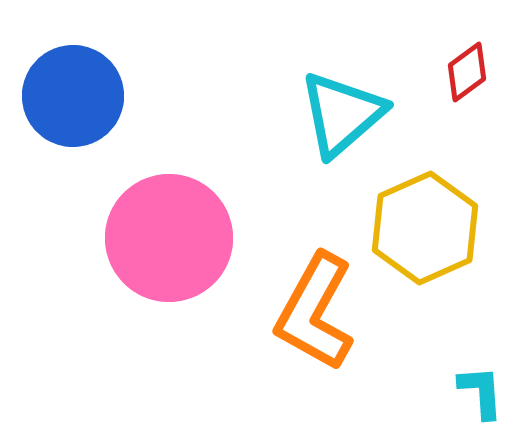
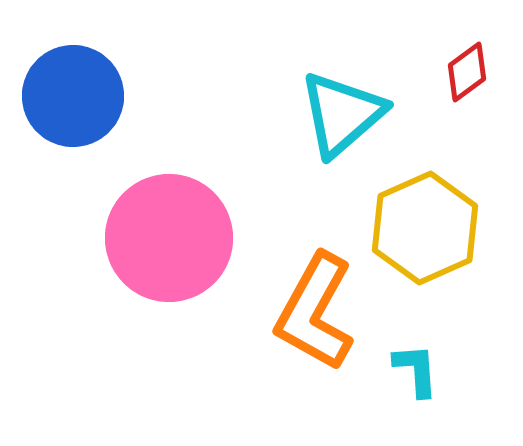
cyan L-shape: moved 65 px left, 22 px up
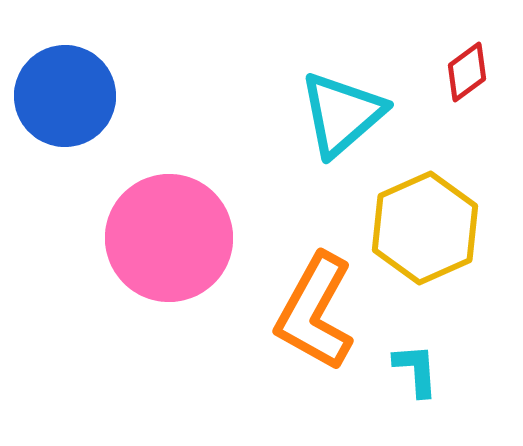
blue circle: moved 8 px left
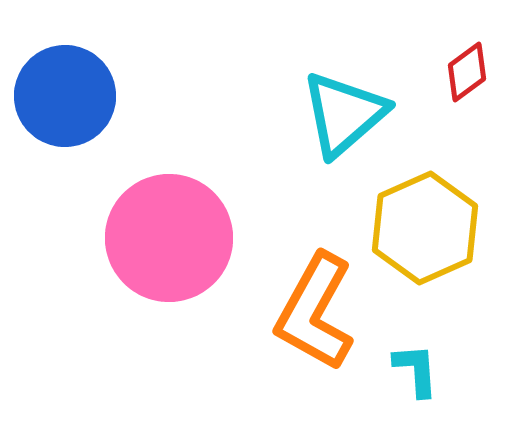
cyan triangle: moved 2 px right
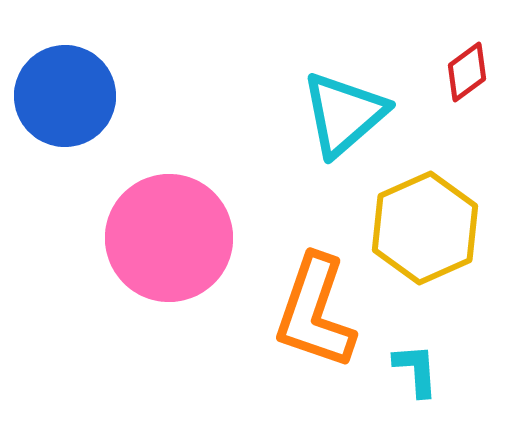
orange L-shape: rotated 10 degrees counterclockwise
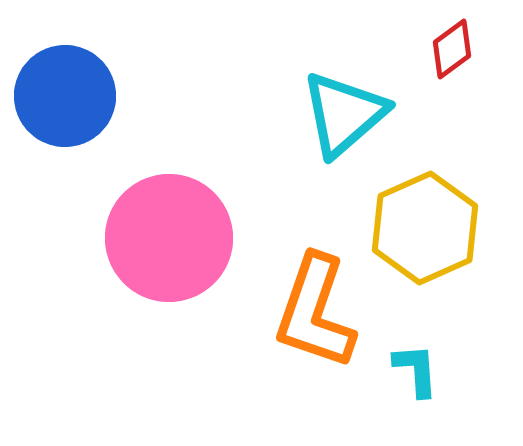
red diamond: moved 15 px left, 23 px up
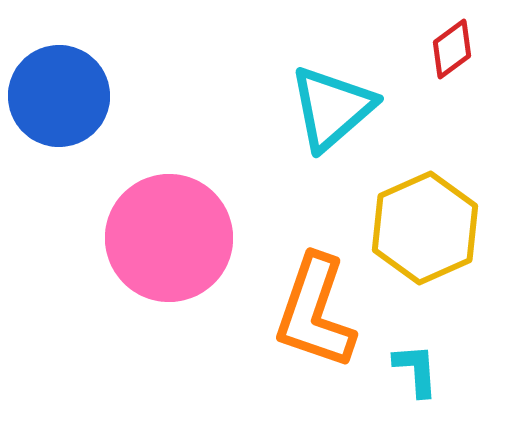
blue circle: moved 6 px left
cyan triangle: moved 12 px left, 6 px up
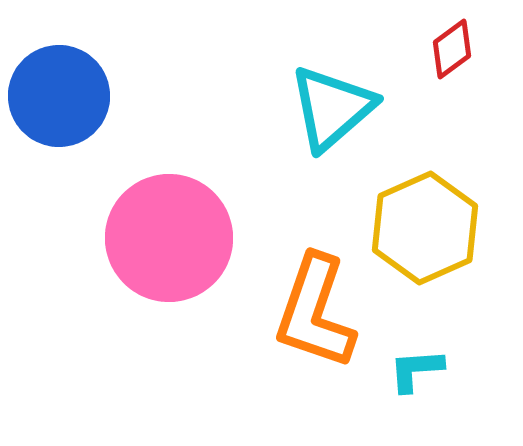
cyan L-shape: rotated 90 degrees counterclockwise
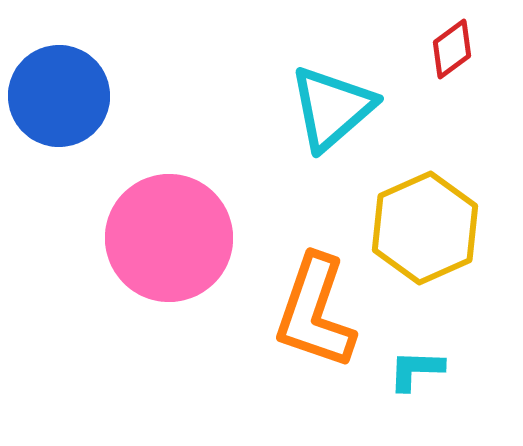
cyan L-shape: rotated 6 degrees clockwise
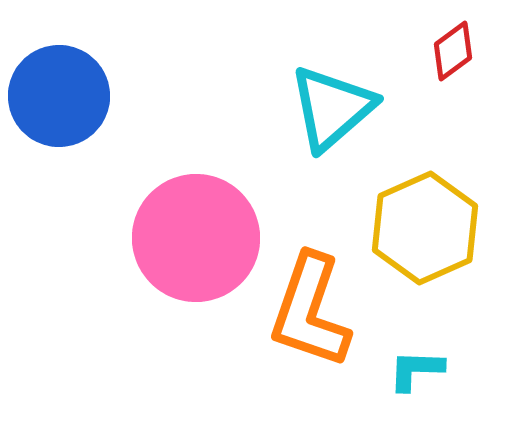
red diamond: moved 1 px right, 2 px down
pink circle: moved 27 px right
orange L-shape: moved 5 px left, 1 px up
